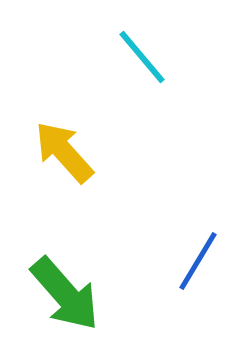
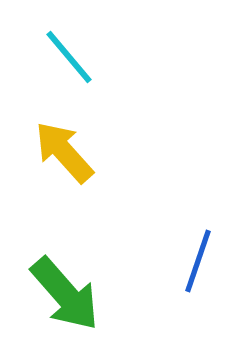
cyan line: moved 73 px left
blue line: rotated 12 degrees counterclockwise
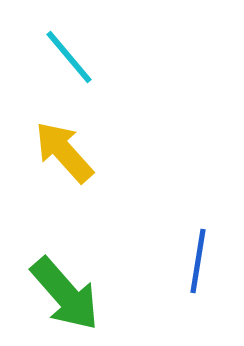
blue line: rotated 10 degrees counterclockwise
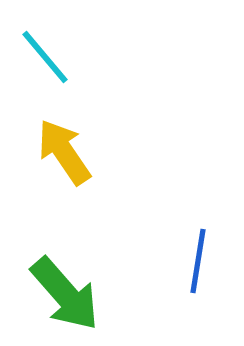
cyan line: moved 24 px left
yellow arrow: rotated 8 degrees clockwise
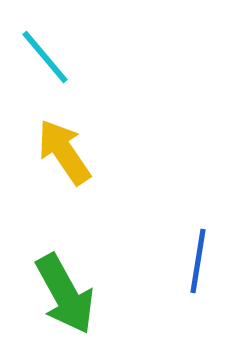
green arrow: rotated 12 degrees clockwise
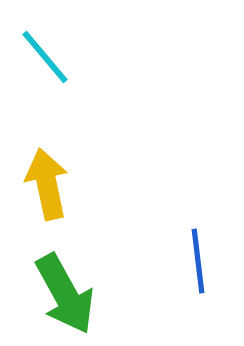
yellow arrow: moved 17 px left, 32 px down; rotated 22 degrees clockwise
blue line: rotated 16 degrees counterclockwise
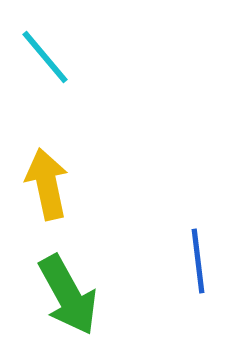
green arrow: moved 3 px right, 1 px down
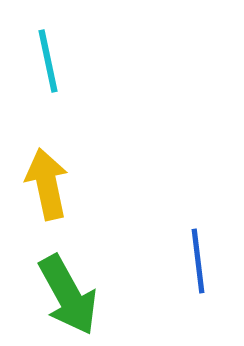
cyan line: moved 3 px right, 4 px down; rotated 28 degrees clockwise
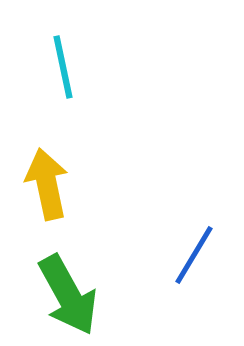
cyan line: moved 15 px right, 6 px down
blue line: moved 4 px left, 6 px up; rotated 38 degrees clockwise
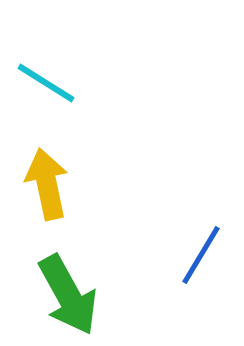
cyan line: moved 17 px left, 16 px down; rotated 46 degrees counterclockwise
blue line: moved 7 px right
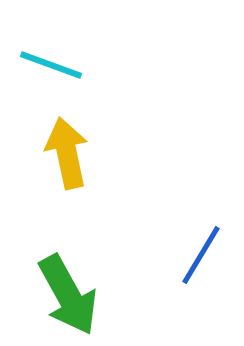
cyan line: moved 5 px right, 18 px up; rotated 12 degrees counterclockwise
yellow arrow: moved 20 px right, 31 px up
